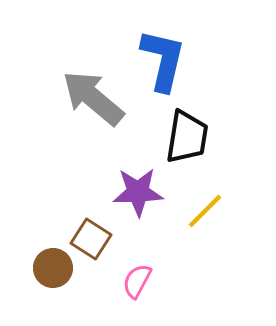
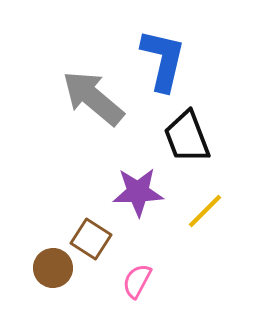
black trapezoid: rotated 150 degrees clockwise
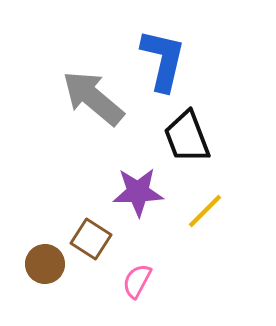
brown circle: moved 8 px left, 4 px up
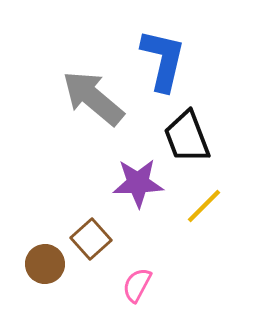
purple star: moved 9 px up
yellow line: moved 1 px left, 5 px up
brown square: rotated 15 degrees clockwise
pink semicircle: moved 4 px down
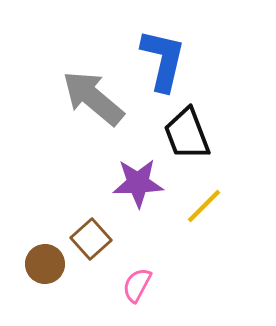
black trapezoid: moved 3 px up
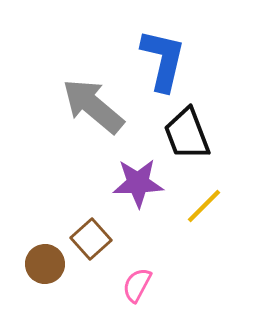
gray arrow: moved 8 px down
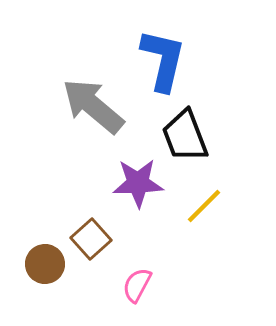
black trapezoid: moved 2 px left, 2 px down
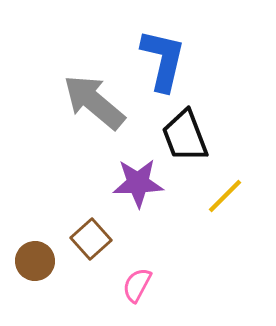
gray arrow: moved 1 px right, 4 px up
yellow line: moved 21 px right, 10 px up
brown circle: moved 10 px left, 3 px up
